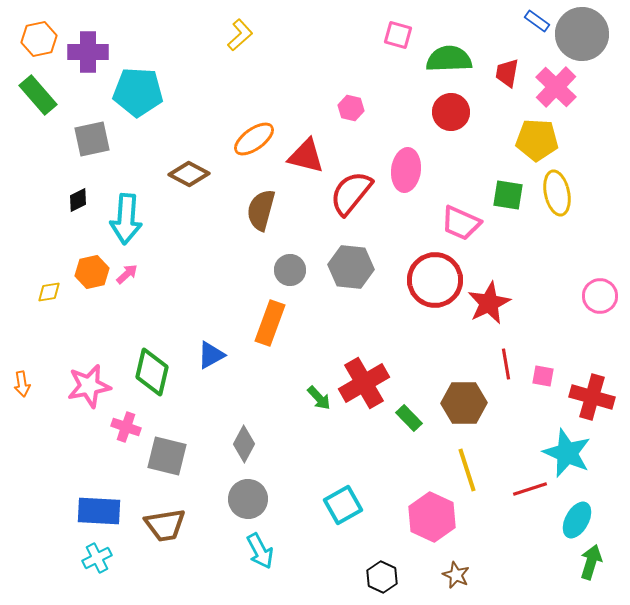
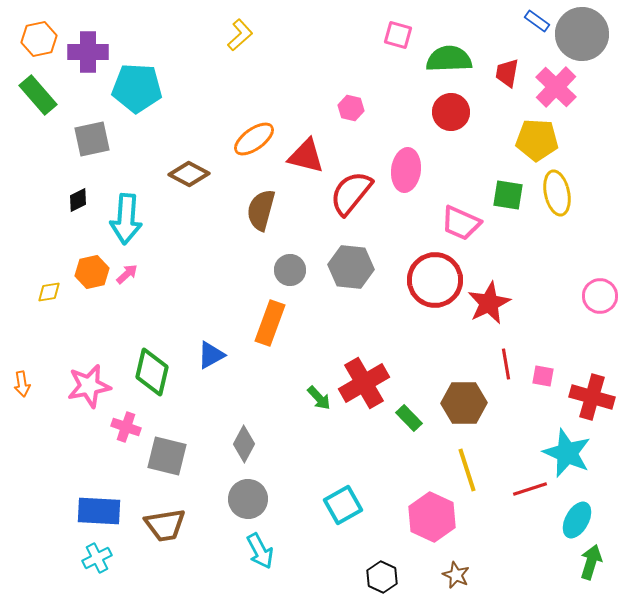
cyan pentagon at (138, 92): moved 1 px left, 4 px up
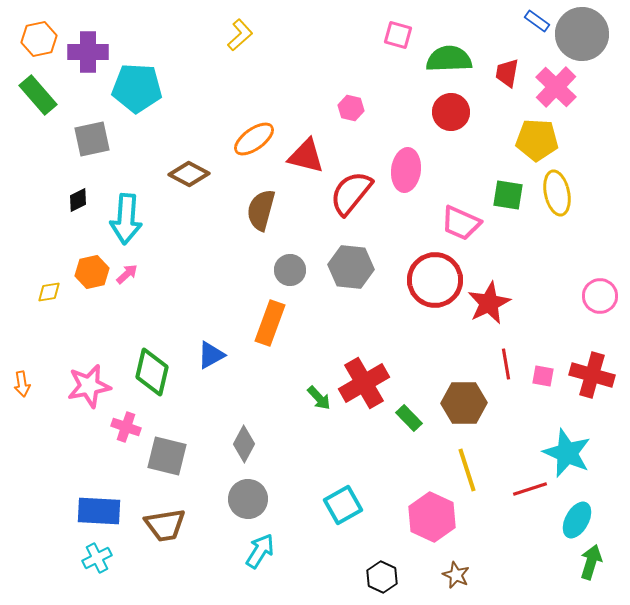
red cross at (592, 397): moved 22 px up
cyan arrow at (260, 551): rotated 120 degrees counterclockwise
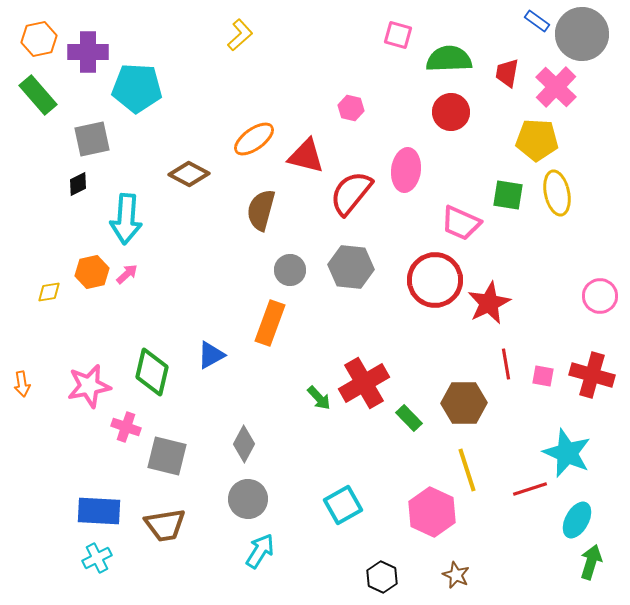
black diamond at (78, 200): moved 16 px up
pink hexagon at (432, 517): moved 5 px up
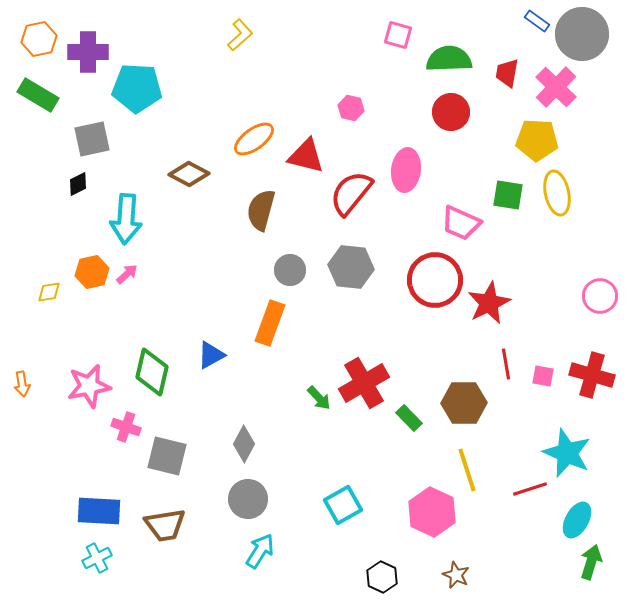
green rectangle at (38, 95): rotated 18 degrees counterclockwise
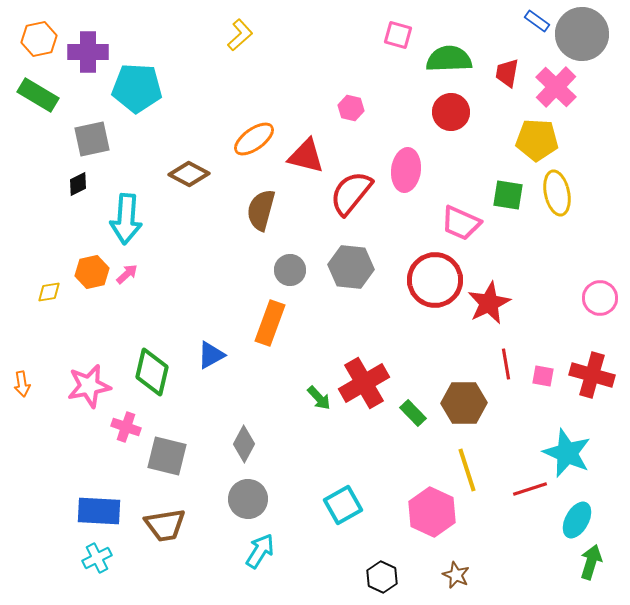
pink circle at (600, 296): moved 2 px down
green rectangle at (409, 418): moved 4 px right, 5 px up
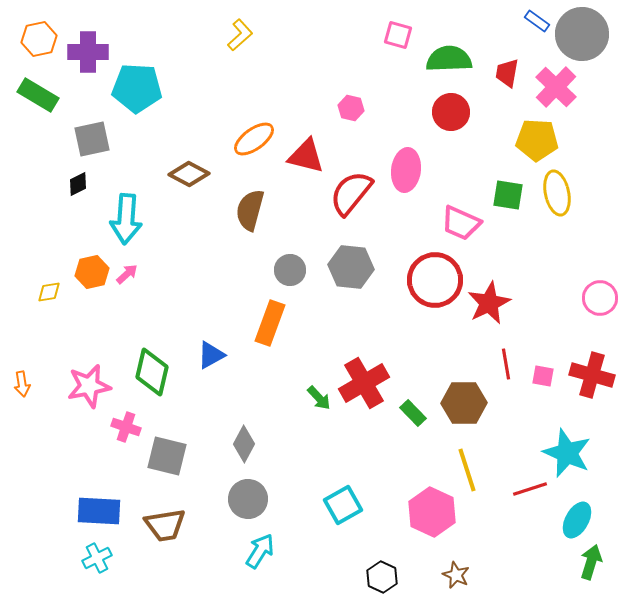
brown semicircle at (261, 210): moved 11 px left
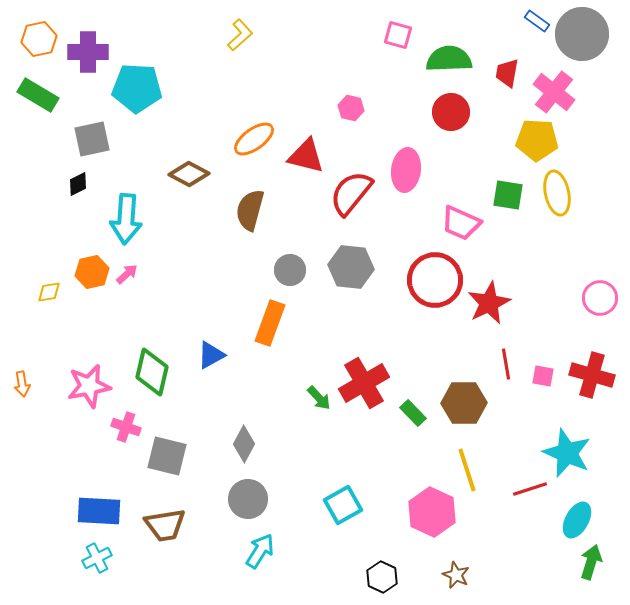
pink cross at (556, 87): moved 2 px left, 5 px down; rotated 6 degrees counterclockwise
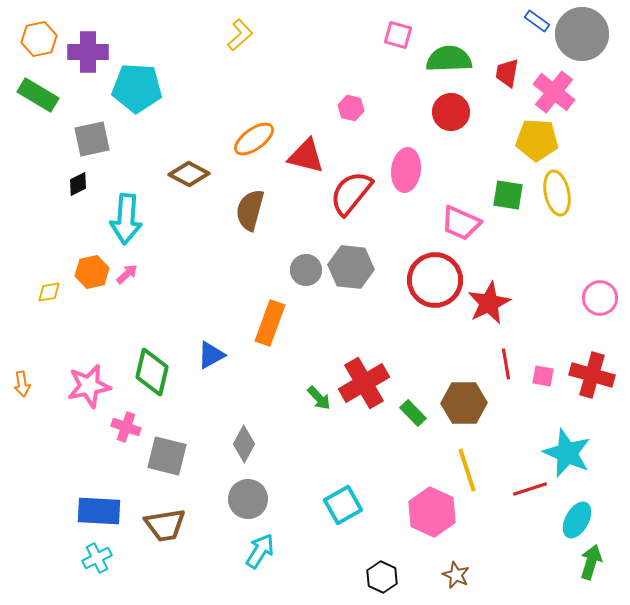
gray circle at (290, 270): moved 16 px right
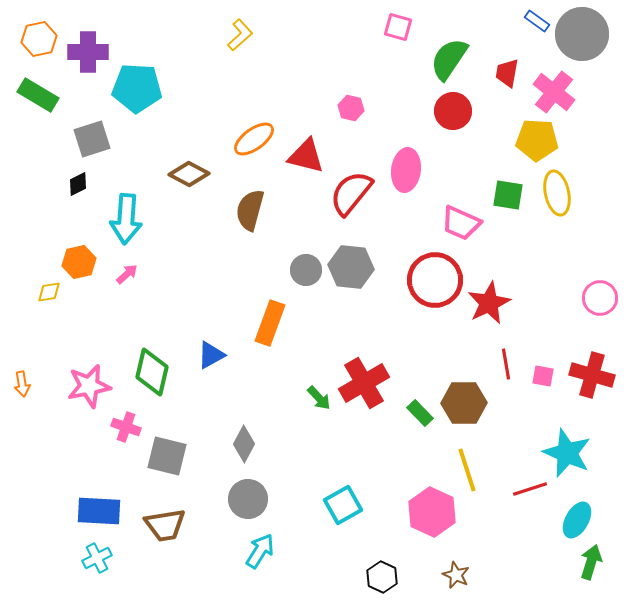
pink square at (398, 35): moved 8 px up
green semicircle at (449, 59): rotated 54 degrees counterclockwise
red circle at (451, 112): moved 2 px right, 1 px up
gray square at (92, 139): rotated 6 degrees counterclockwise
orange hexagon at (92, 272): moved 13 px left, 10 px up
green rectangle at (413, 413): moved 7 px right
